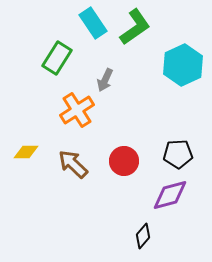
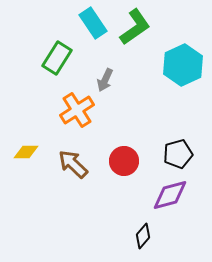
black pentagon: rotated 12 degrees counterclockwise
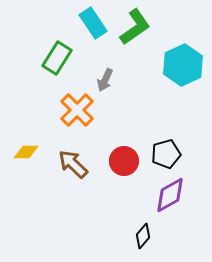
orange cross: rotated 12 degrees counterclockwise
black pentagon: moved 12 px left
purple diamond: rotated 15 degrees counterclockwise
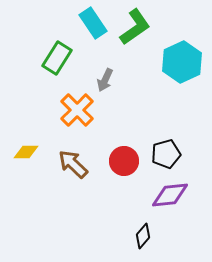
cyan hexagon: moved 1 px left, 3 px up
purple diamond: rotated 24 degrees clockwise
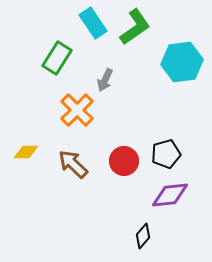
cyan hexagon: rotated 18 degrees clockwise
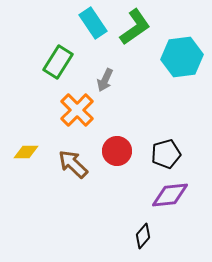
green rectangle: moved 1 px right, 4 px down
cyan hexagon: moved 5 px up
red circle: moved 7 px left, 10 px up
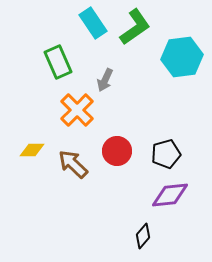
green rectangle: rotated 56 degrees counterclockwise
yellow diamond: moved 6 px right, 2 px up
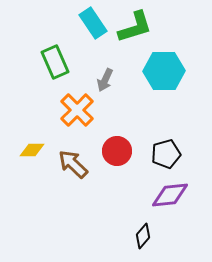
green L-shape: rotated 18 degrees clockwise
cyan hexagon: moved 18 px left, 14 px down; rotated 6 degrees clockwise
green rectangle: moved 3 px left
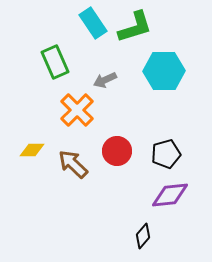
gray arrow: rotated 40 degrees clockwise
